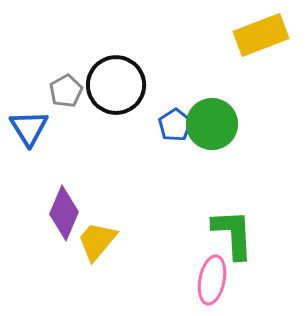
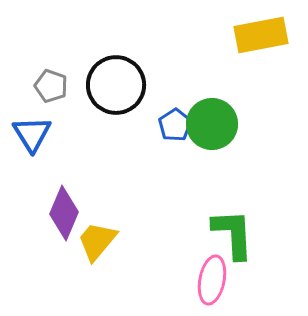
yellow rectangle: rotated 10 degrees clockwise
gray pentagon: moved 15 px left, 5 px up; rotated 24 degrees counterclockwise
blue triangle: moved 3 px right, 6 px down
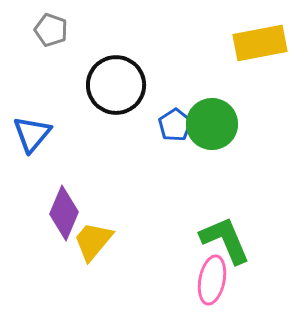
yellow rectangle: moved 1 px left, 8 px down
gray pentagon: moved 56 px up
blue triangle: rotated 12 degrees clockwise
green L-shape: moved 8 px left, 6 px down; rotated 20 degrees counterclockwise
yellow trapezoid: moved 4 px left
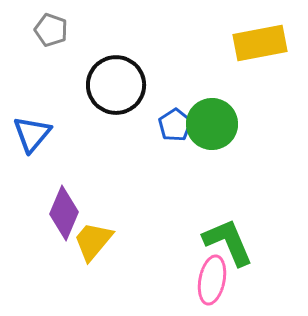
green L-shape: moved 3 px right, 2 px down
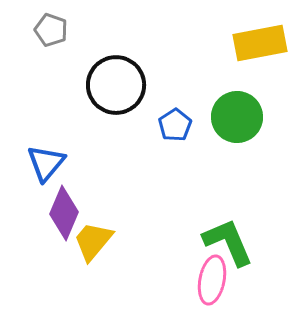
green circle: moved 25 px right, 7 px up
blue triangle: moved 14 px right, 29 px down
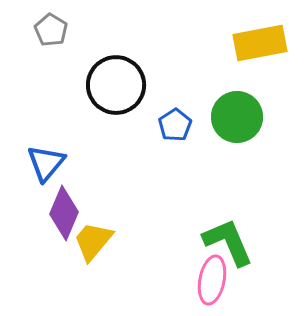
gray pentagon: rotated 12 degrees clockwise
